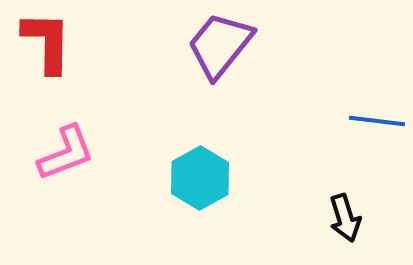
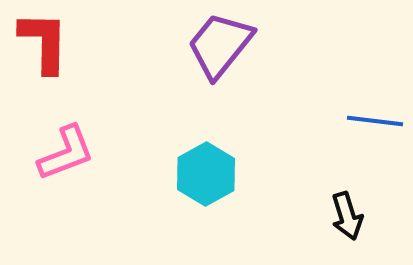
red L-shape: moved 3 px left
blue line: moved 2 px left
cyan hexagon: moved 6 px right, 4 px up
black arrow: moved 2 px right, 2 px up
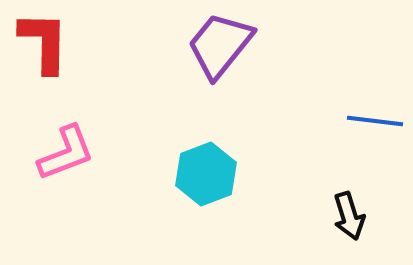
cyan hexagon: rotated 8 degrees clockwise
black arrow: moved 2 px right
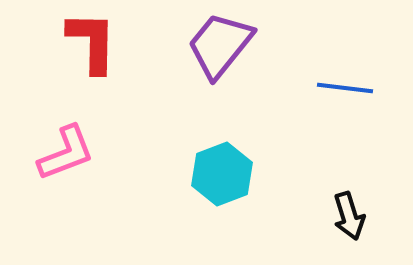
red L-shape: moved 48 px right
blue line: moved 30 px left, 33 px up
cyan hexagon: moved 16 px right
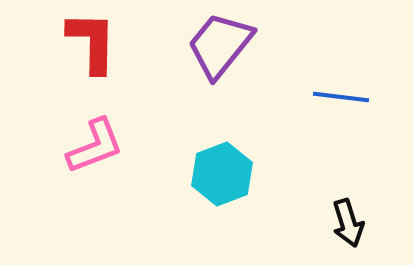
blue line: moved 4 px left, 9 px down
pink L-shape: moved 29 px right, 7 px up
black arrow: moved 1 px left, 7 px down
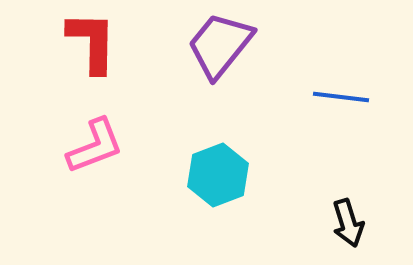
cyan hexagon: moved 4 px left, 1 px down
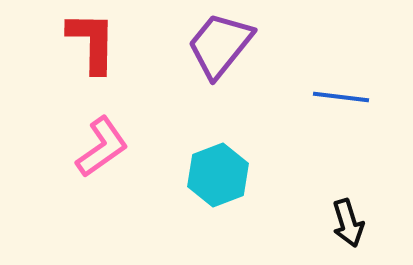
pink L-shape: moved 7 px right, 1 px down; rotated 14 degrees counterclockwise
